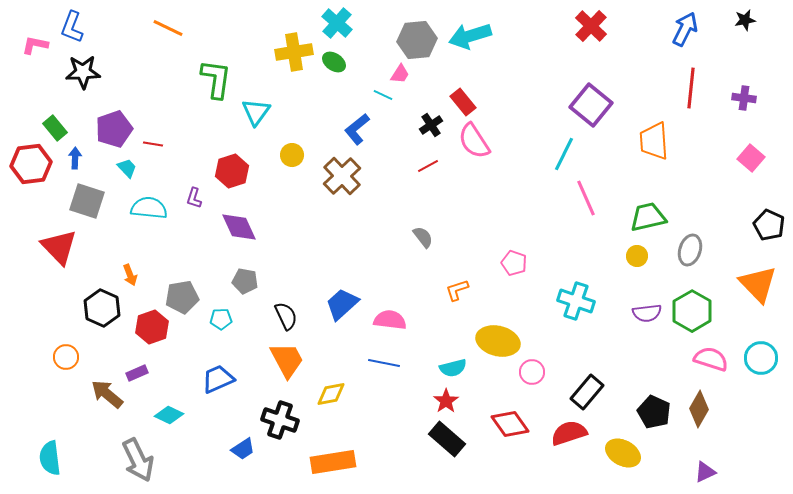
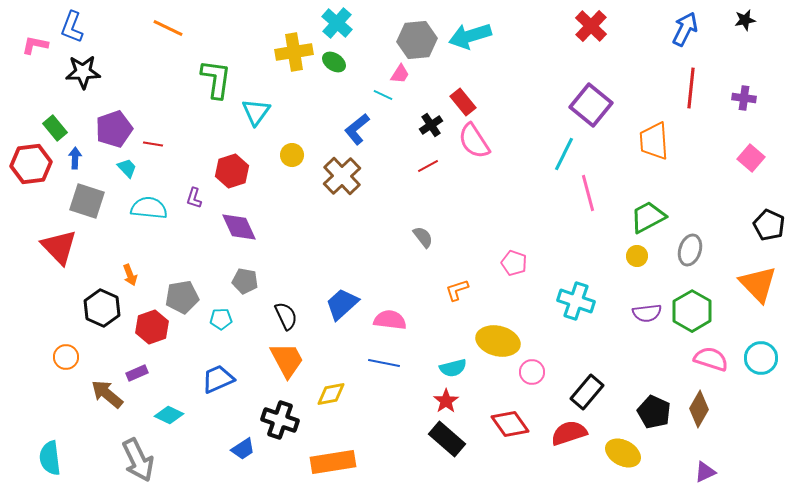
pink line at (586, 198): moved 2 px right, 5 px up; rotated 9 degrees clockwise
green trapezoid at (648, 217): rotated 15 degrees counterclockwise
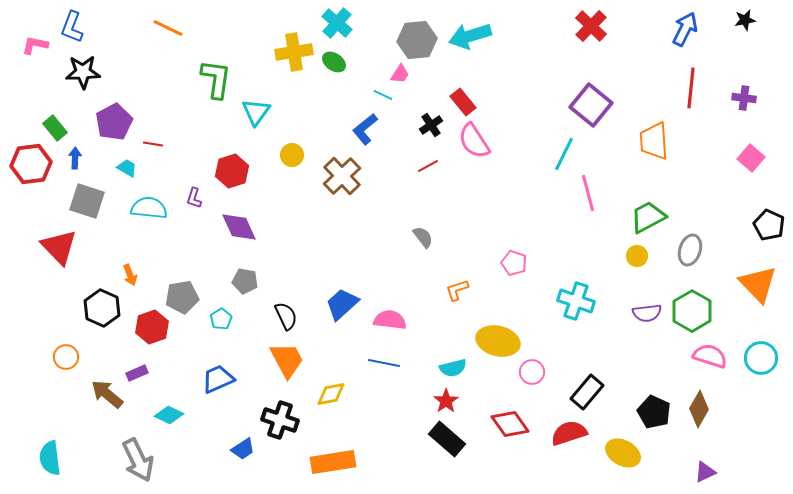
purple pentagon at (114, 129): moved 7 px up; rotated 9 degrees counterclockwise
blue L-shape at (357, 129): moved 8 px right
cyan trapezoid at (127, 168): rotated 15 degrees counterclockwise
cyan pentagon at (221, 319): rotated 30 degrees counterclockwise
pink semicircle at (711, 359): moved 1 px left, 3 px up
